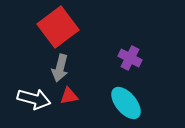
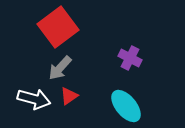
gray arrow: rotated 28 degrees clockwise
red triangle: rotated 24 degrees counterclockwise
cyan ellipse: moved 3 px down
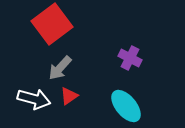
red square: moved 6 px left, 3 px up
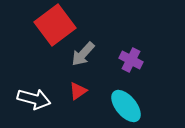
red square: moved 3 px right, 1 px down
purple cross: moved 1 px right, 2 px down
gray arrow: moved 23 px right, 14 px up
red triangle: moved 9 px right, 5 px up
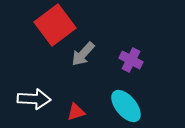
red triangle: moved 2 px left, 21 px down; rotated 18 degrees clockwise
white arrow: rotated 12 degrees counterclockwise
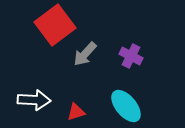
gray arrow: moved 2 px right
purple cross: moved 4 px up
white arrow: moved 1 px down
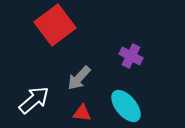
gray arrow: moved 6 px left, 24 px down
white arrow: rotated 44 degrees counterclockwise
red triangle: moved 6 px right, 1 px down; rotated 24 degrees clockwise
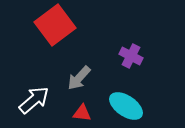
cyan ellipse: rotated 16 degrees counterclockwise
